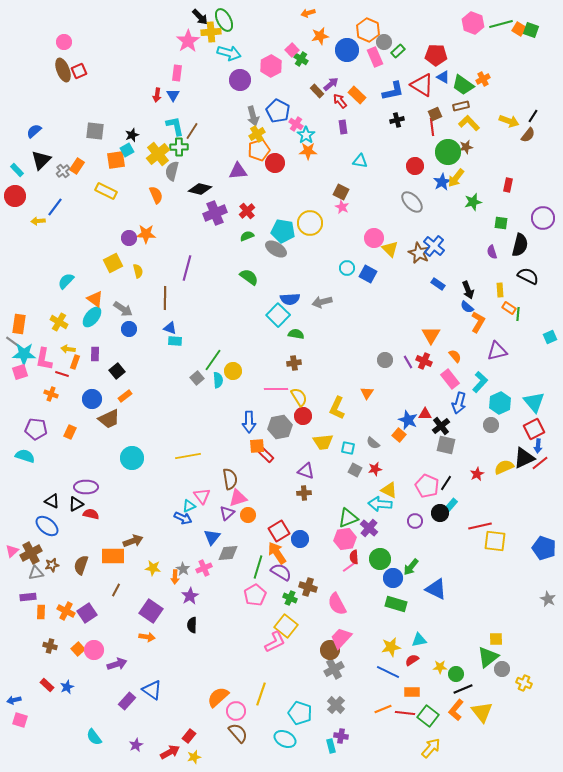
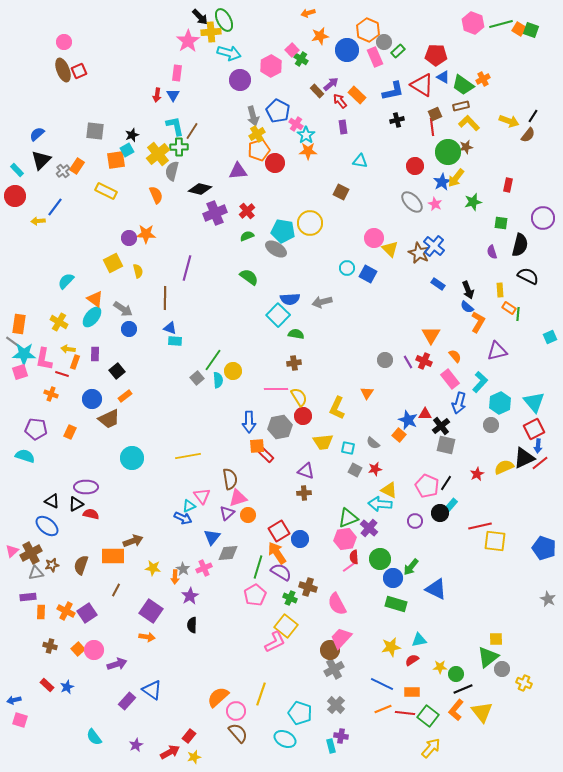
blue semicircle at (34, 131): moved 3 px right, 3 px down
pink star at (342, 207): moved 93 px right, 3 px up
blue line at (388, 672): moved 6 px left, 12 px down
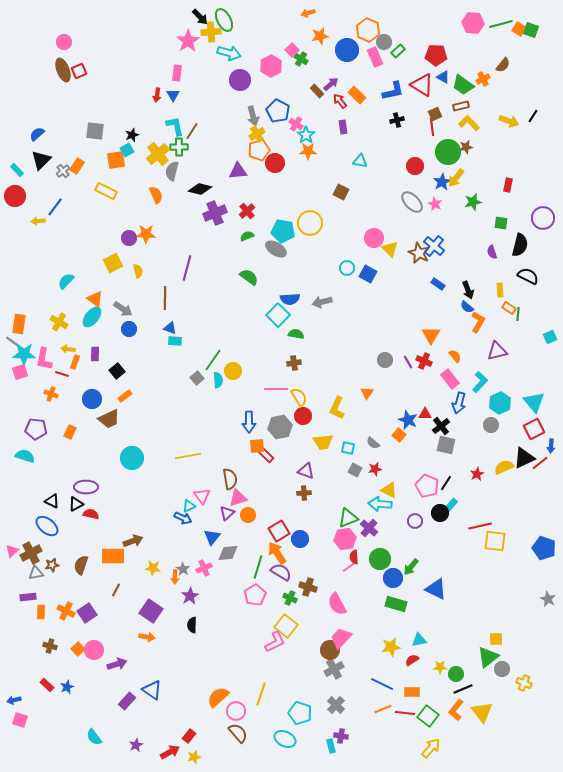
pink hexagon at (473, 23): rotated 15 degrees counterclockwise
brown semicircle at (528, 135): moved 25 px left, 70 px up
blue arrow at (538, 446): moved 13 px right
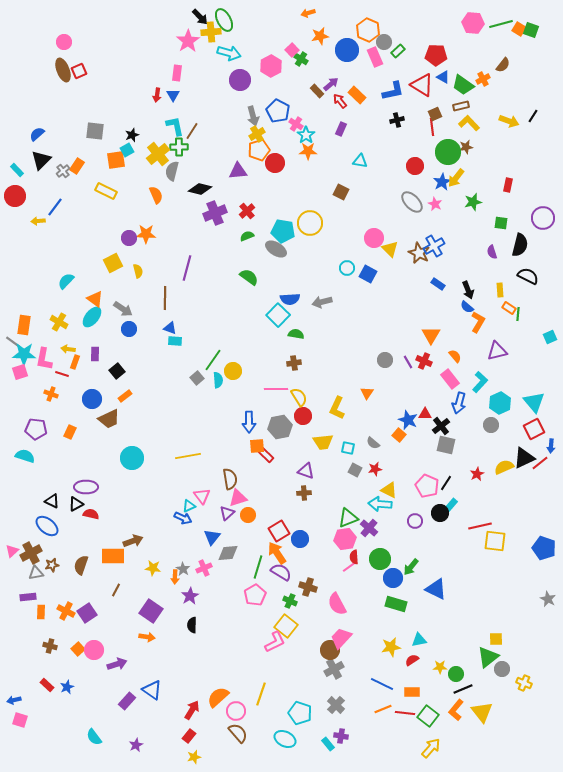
purple rectangle at (343, 127): moved 2 px left, 2 px down; rotated 32 degrees clockwise
blue cross at (434, 246): rotated 20 degrees clockwise
orange rectangle at (19, 324): moved 5 px right, 1 px down
green cross at (290, 598): moved 3 px down
cyan rectangle at (331, 746): moved 3 px left, 2 px up; rotated 24 degrees counterclockwise
red arrow at (170, 752): moved 22 px right, 42 px up; rotated 30 degrees counterclockwise
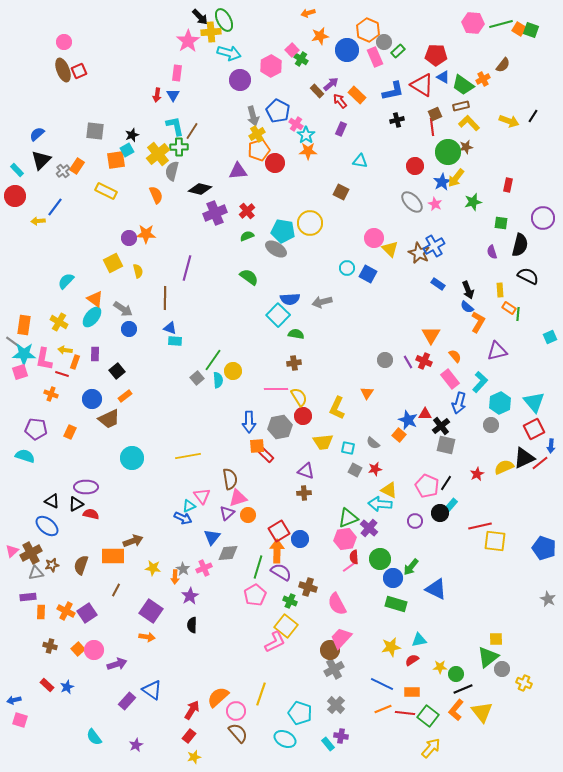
yellow arrow at (68, 349): moved 3 px left, 1 px down
orange arrow at (277, 553): moved 2 px up; rotated 35 degrees clockwise
